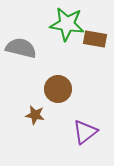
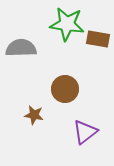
brown rectangle: moved 3 px right
gray semicircle: rotated 16 degrees counterclockwise
brown circle: moved 7 px right
brown star: moved 1 px left
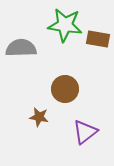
green star: moved 2 px left, 1 px down
brown star: moved 5 px right, 2 px down
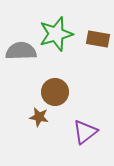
green star: moved 9 px left, 9 px down; rotated 24 degrees counterclockwise
gray semicircle: moved 3 px down
brown circle: moved 10 px left, 3 px down
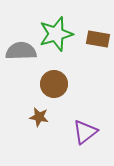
brown circle: moved 1 px left, 8 px up
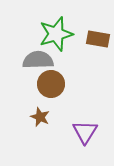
gray semicircle: moved 17 px right, 9 px down
brown circle: moved 3 px left
brown star: moved 1 px right; rotated 12 degrees clockwise
purple triangle: rotated 20 degrees counterclockwise
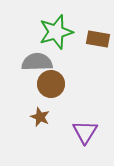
green star: moved 2 px up
gray semicircle: moved 1 px left, 2 px down
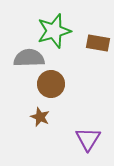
green star: moved 2 px left, 1 px up
brown rectangle: moved 4 px down
gray semicircle: moved 8 px left, 4 px up
purple triangle: moved 3 px right, 7 px down
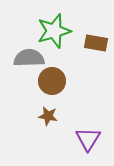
brown rectangle: moved 2 px left
brown circle: moved 1 px right, 3 px up
brown star: moved 8 px right, 1 px up; rotated 12 degrees counterclockwise
